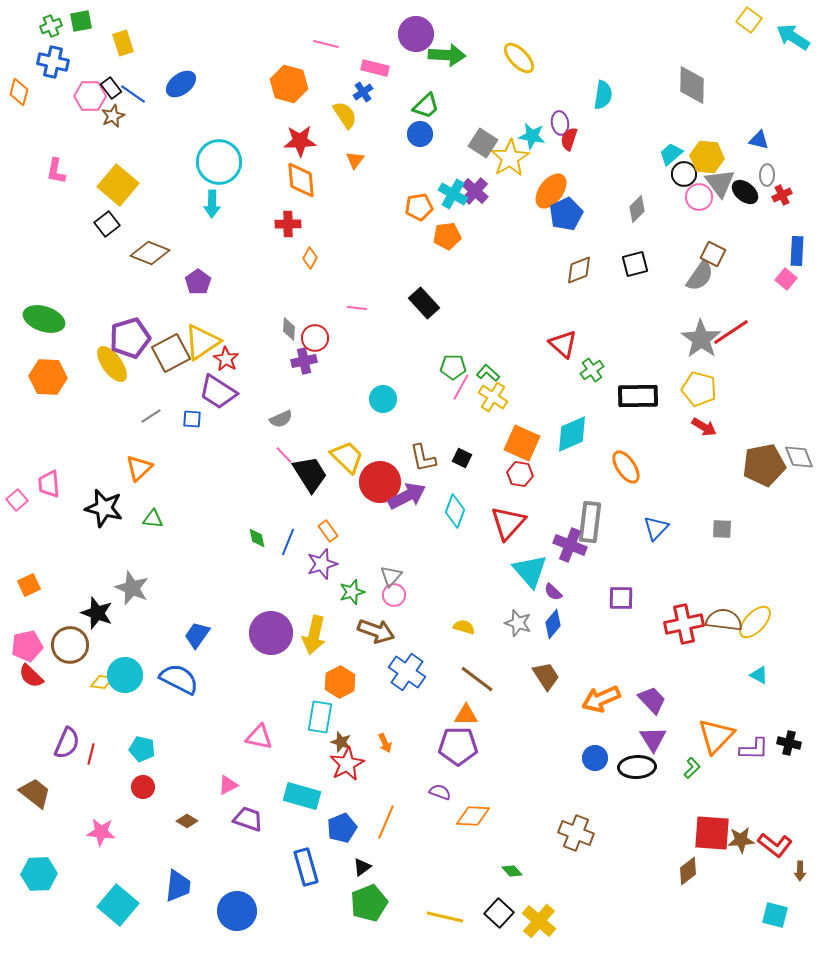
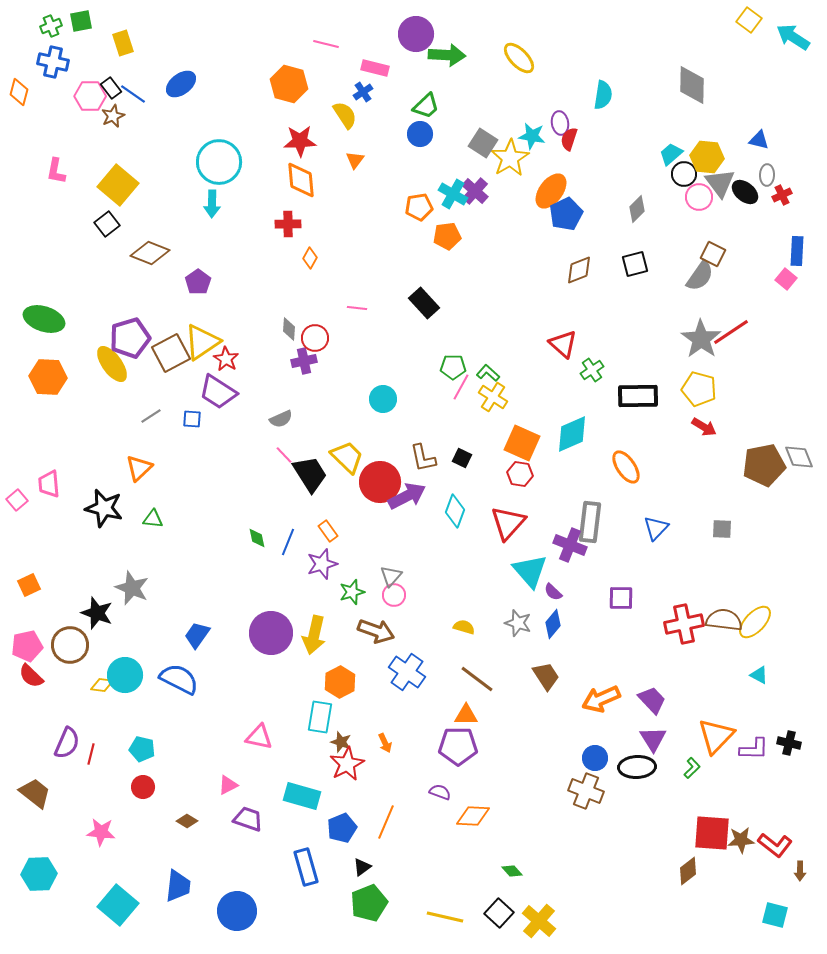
yellow diamond at (102, 682): moved 3 px down
brown cross at (576, 833): moved 10 px right, 42 px up
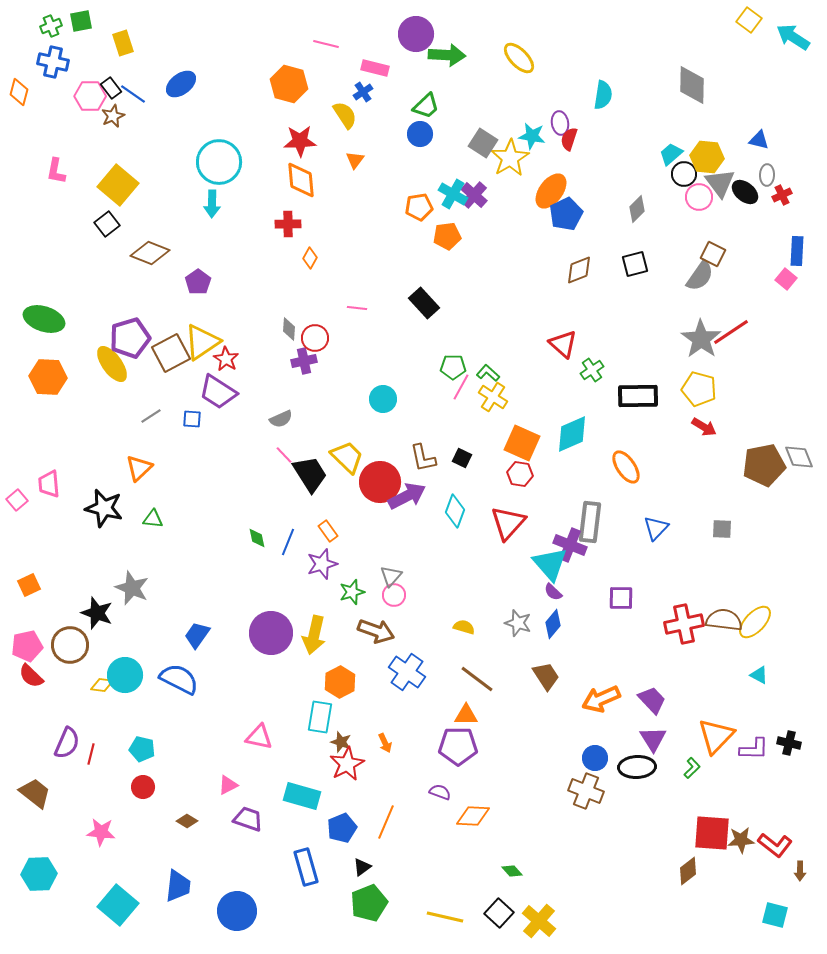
purple cross at (475, 191): moved 1 px left, 4 px down
cyan triangle at (530, 571): moved 20 px right, 7 px up
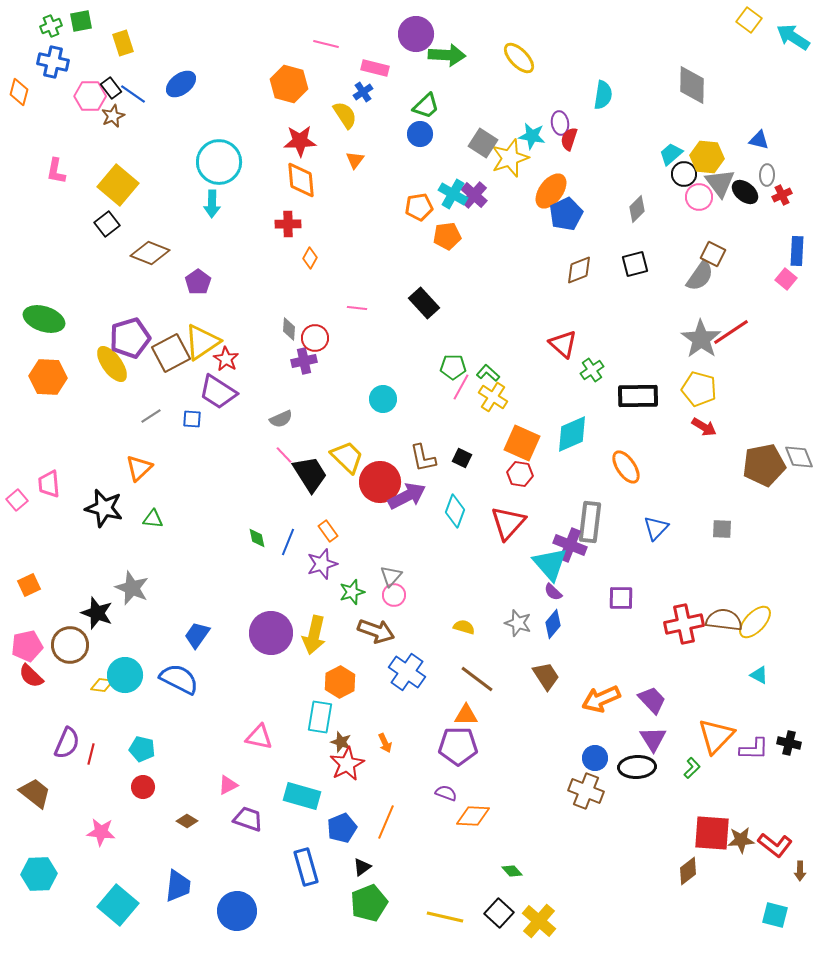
yellow star at (510, 158): rotated 12 degrees clockwise
purple semicircle at (440, 792): moved 6 px right, 1 px down
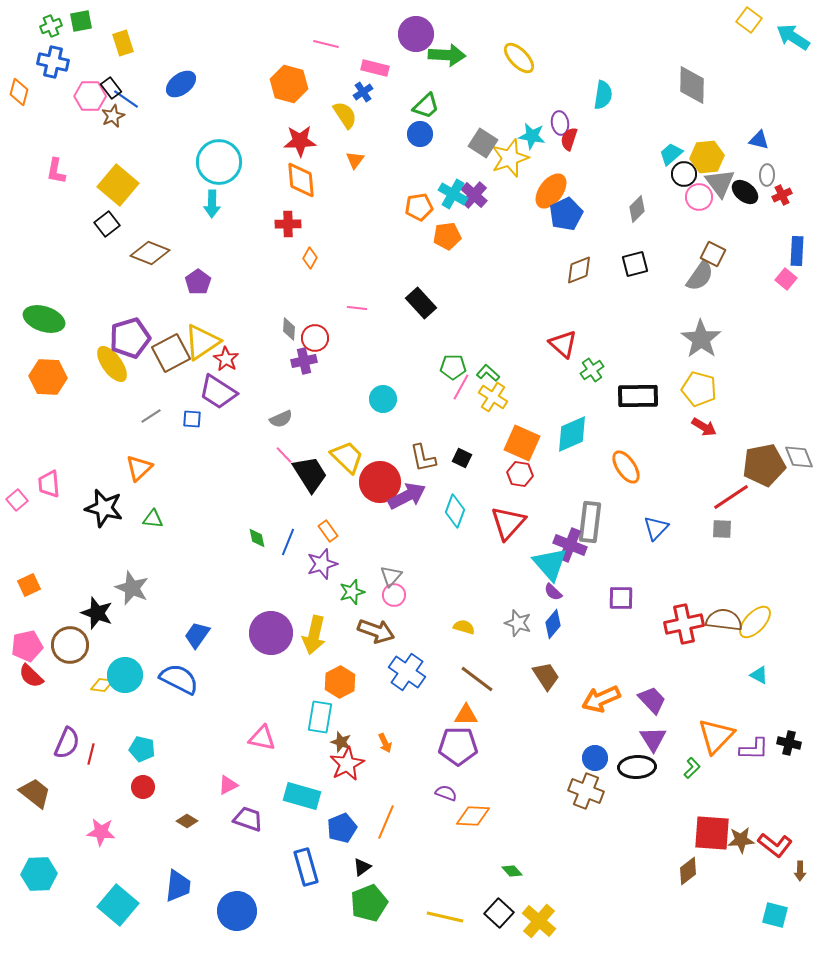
blue line at (133, 94): moved 7 px left, 5 px down
yellow hexagon at (707, 157): rotated 12 degrees counterclockwise
black rectangle at (424, 303): moved 3 px left
red line at (731, 332): moved 165 px down
pink triangle at (259, 737): moved 3 px right, 1 px down
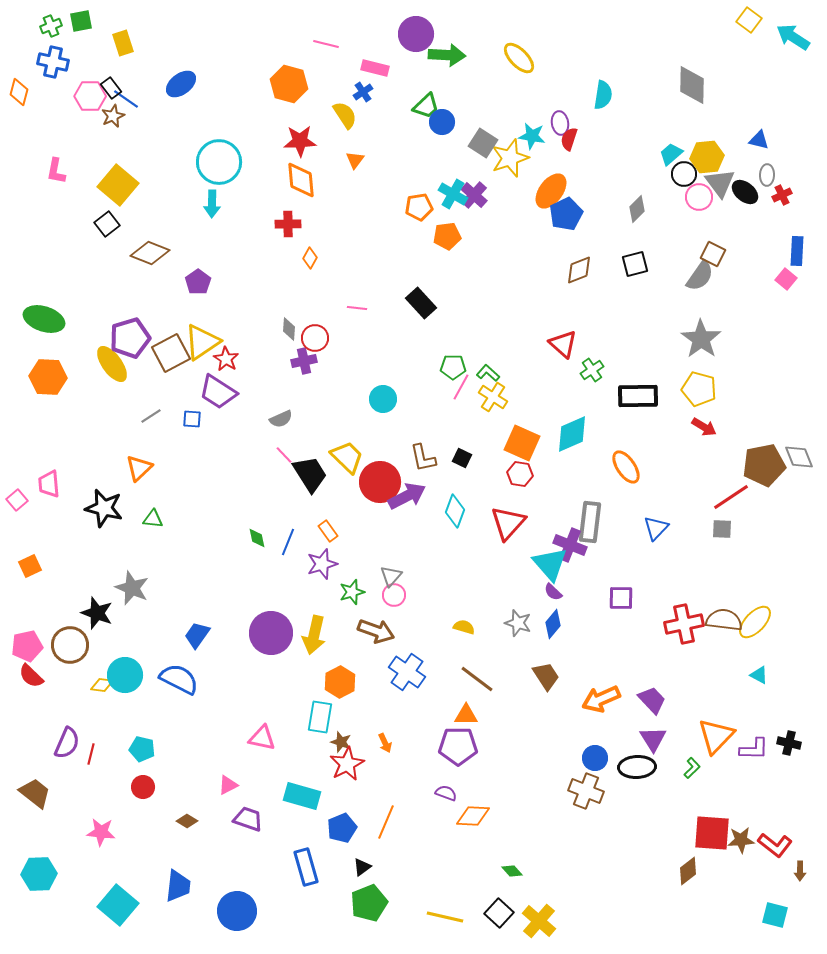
blue circle at (420, 134): moved 22 px right, 12 px up
orange square at (29, 585): moved 1 px right, 19 px up
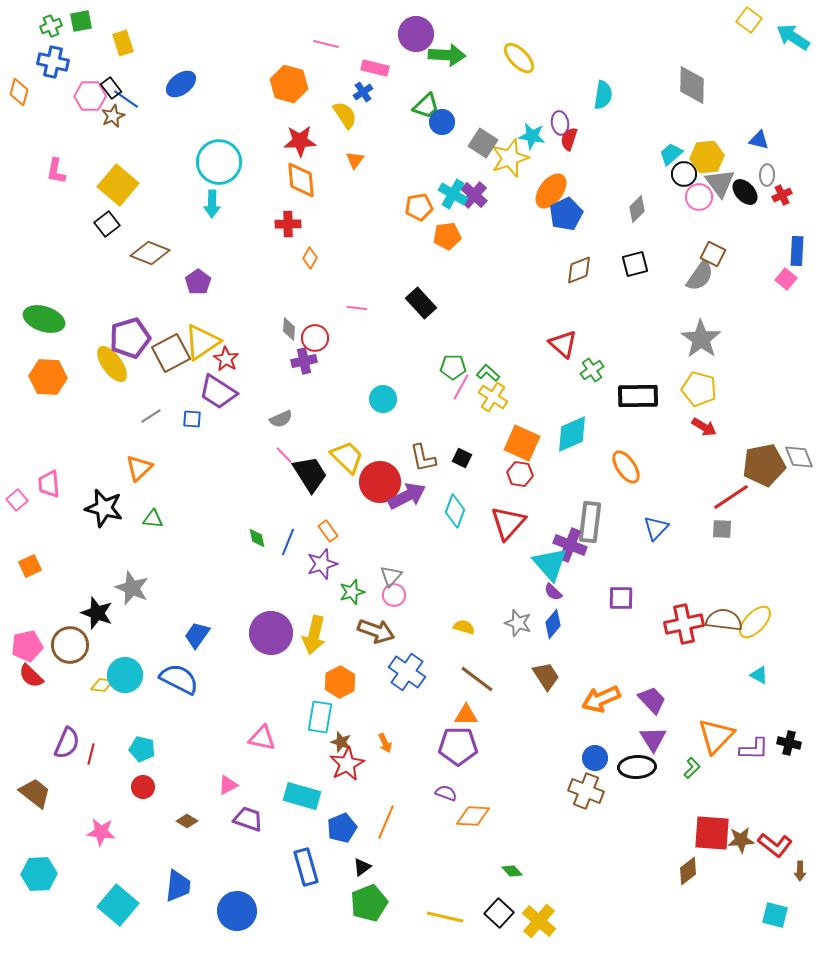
black ellipse at (745, 192): rotated 8 degrees clockwise
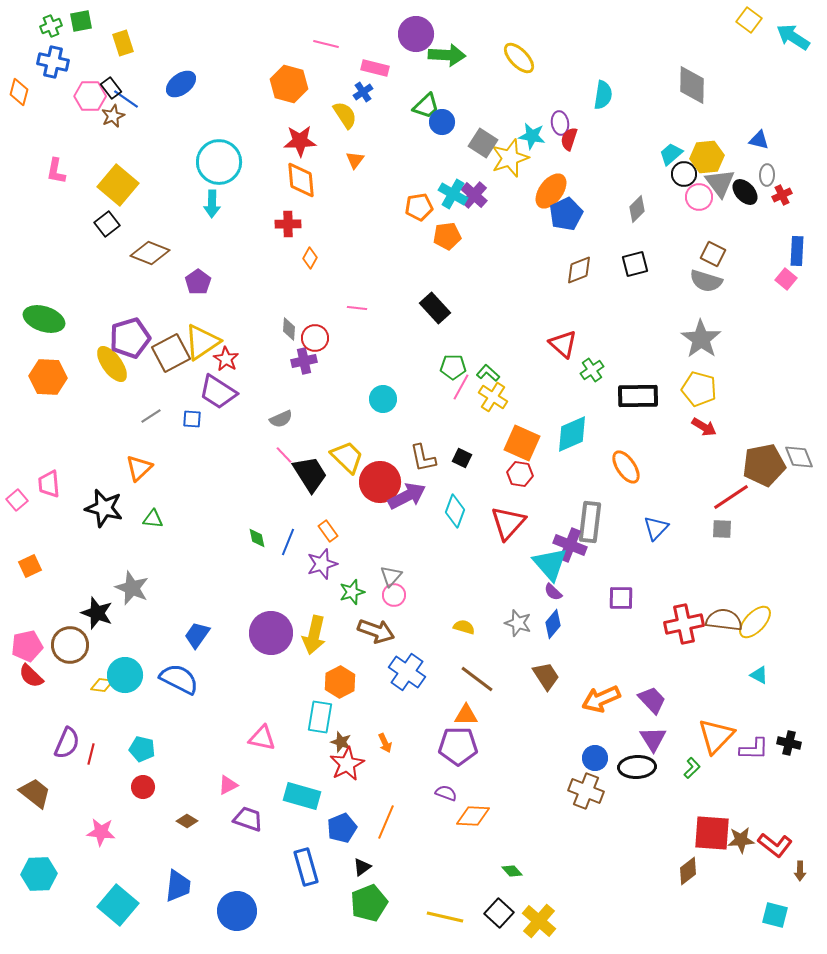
gray semicircle at (700, 276): moved 6 px right, 5 px down; rotated 72 degrees clockwise
black rectangle at (421, 303): moved 14 px right, 5 px down
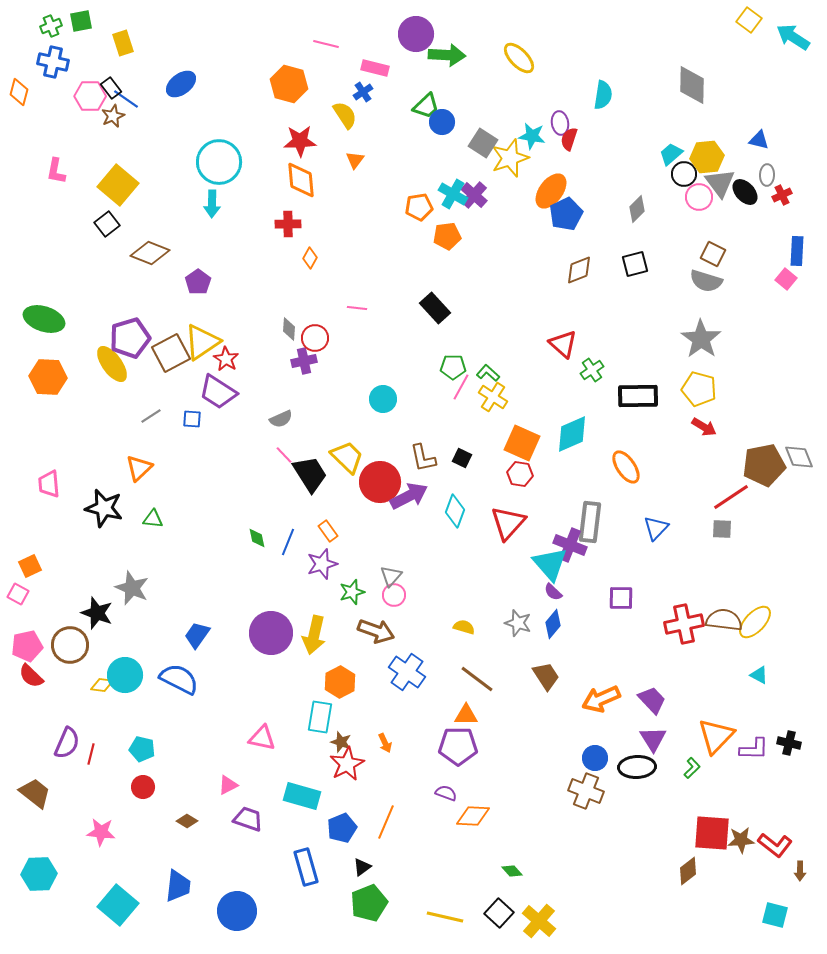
purple arrow at (407, 496): moved 2 px right
pink square at (17, 500): moved 1 px right, 94 px down; rotated 20 degrees counterclockwise
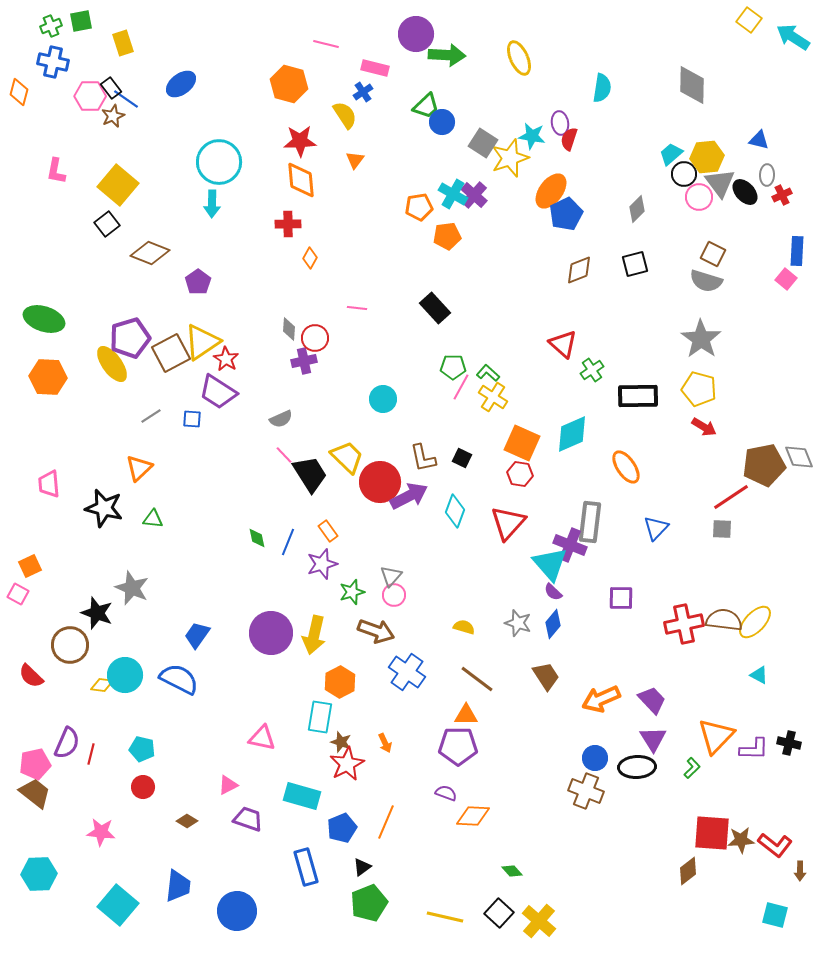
yellow ellipse at (519, 58): rotated 20 degrees clockwise
cyan semicircle at (603, 95): moved 1 px left, 7 px up
pink pentagon at (27, 646): moved 8 px right, 118 px down
